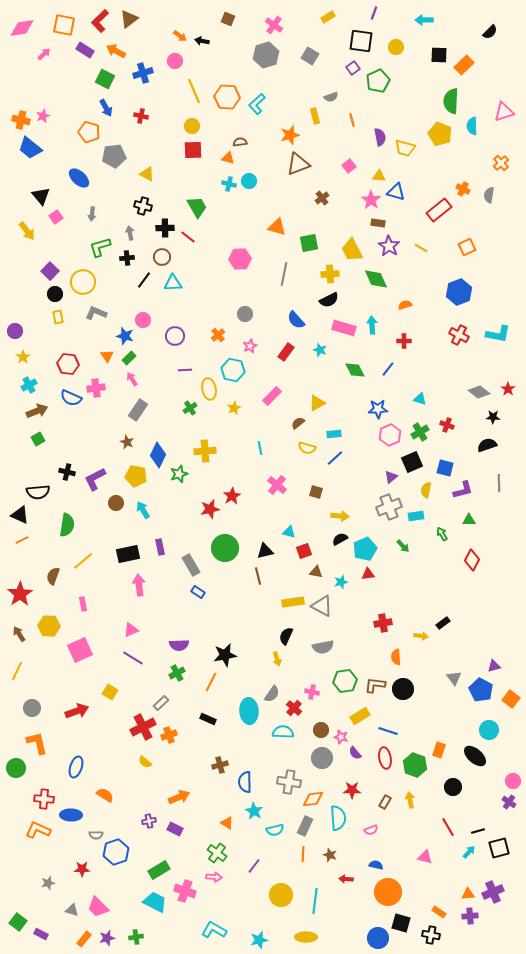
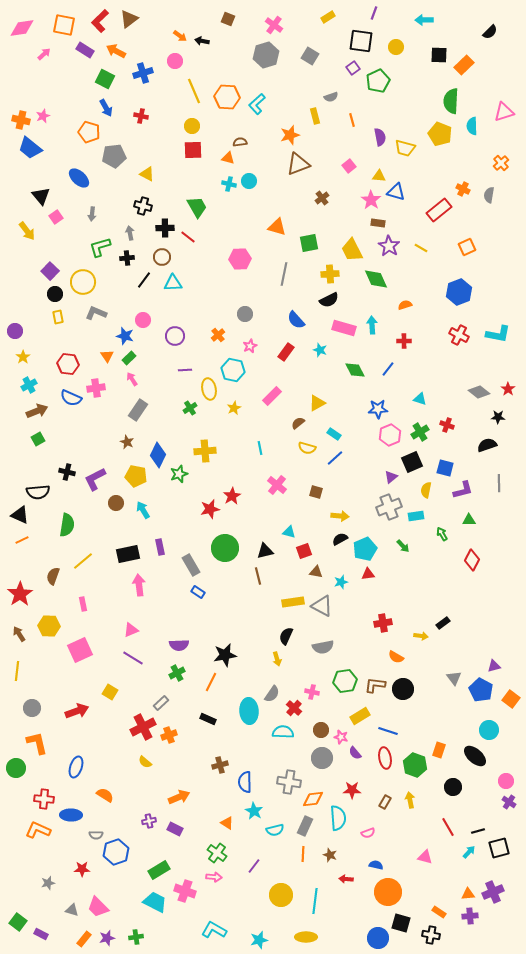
black star at (493, 417): moved 5 px right
cyan rectangle at (334, 434): rotated 40 degrees clockwise
orange semicircle at (396, 657): rotated 56 degrees counterclockwise
yellow line at (17, 671): rotated 18 degrees counterclockwise
pink circle at (513, 781): moved 7 px left
pink semicircle at (371, 830): moved 3 px left, 3 px down
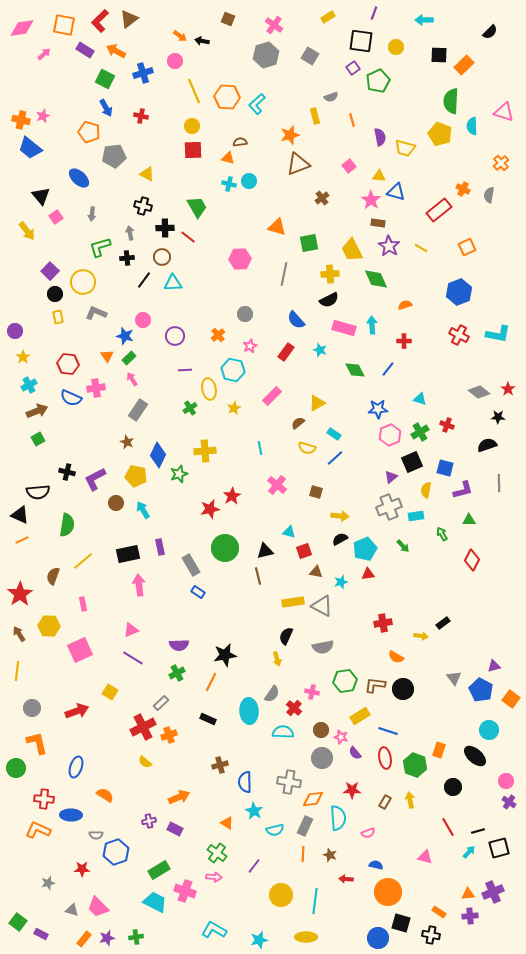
pink triangle at (504, 112): rotated 35 degrees clockwise
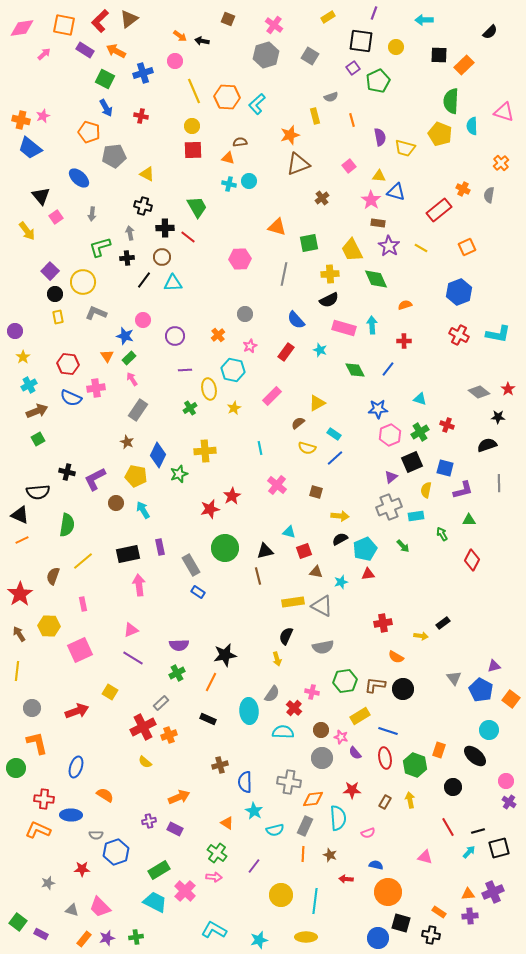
pink cross at (185, 891): rotated 25 degrees clockwise
pink trapezoid at (98, 907): moved 2 px right
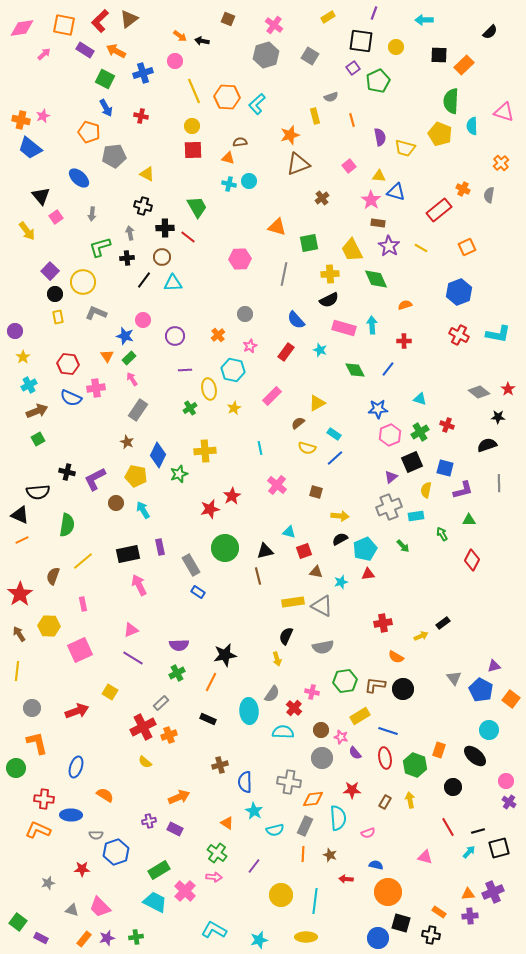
pink arrow at (139, 585): rotated 20 degrees counterclockwise
yellow arrow at (421, 636): rotated 32 degrees counterclockwise
purple rectangle at (41, 934): moved 4 px down
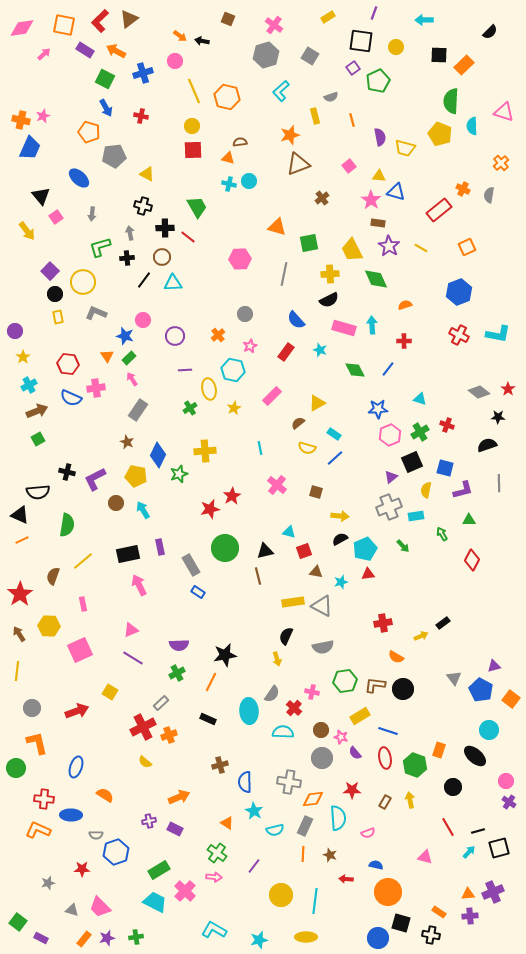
orange hexagon at (227, 97): rotated 10 degrees clockwise
cyan L-shape at (257, 104): moved 24 px right, 13 px up
blue trapezoid at (30, 148): rotated 105 degrees counterclockwise
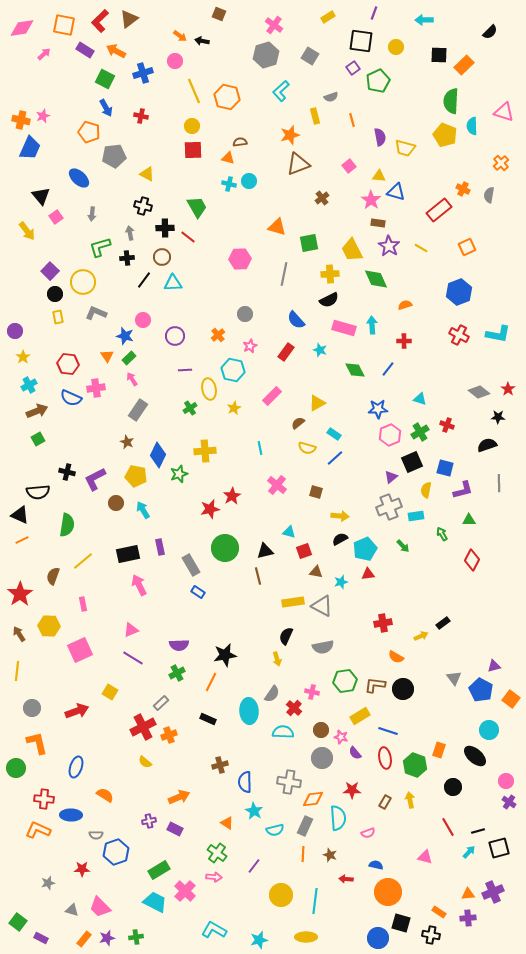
brown square at (228, 19): moved 9 px left, 5 px up
yellow pentagon at (440, 134): moved 5 px right, 1 px down
purple cross at (470, 916): moved 2 px left, 2 px down
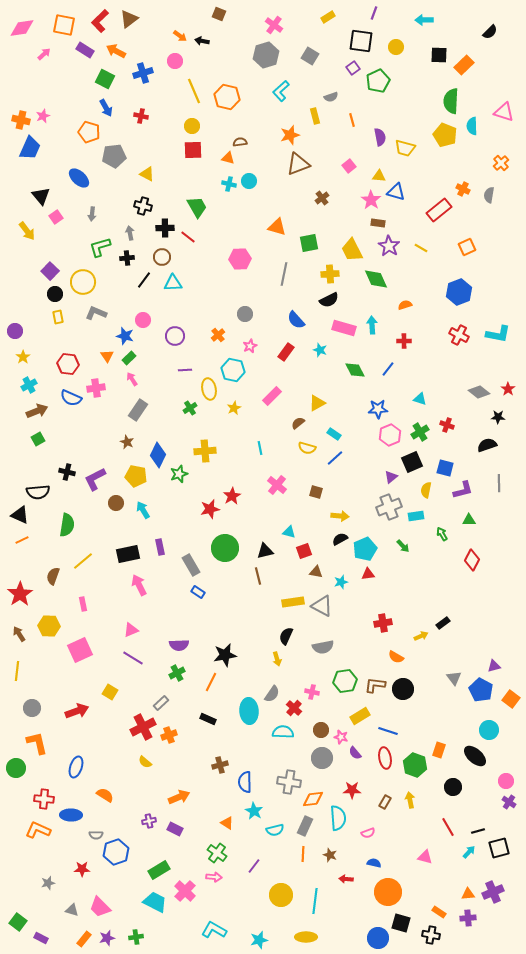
blue semicircle at (376, 865): moved 2 px left, 2 px up
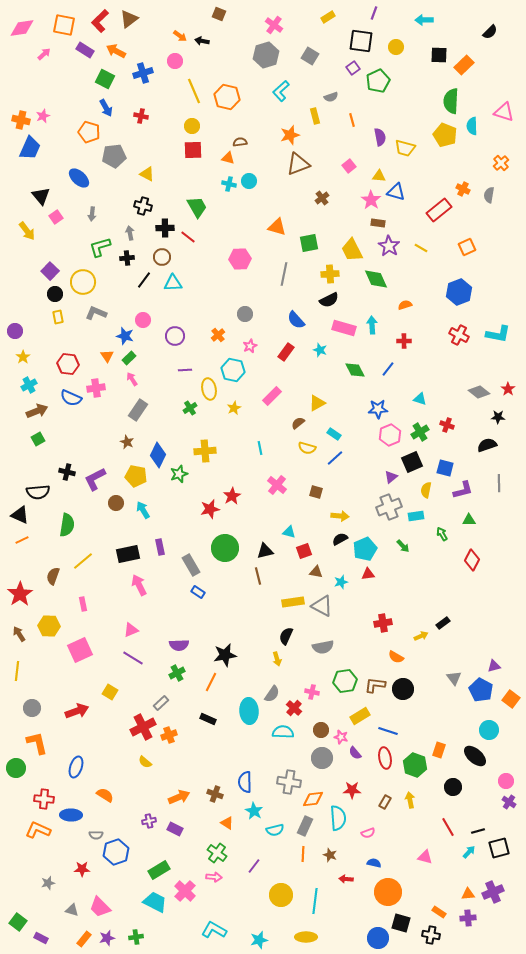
brown cross at (220, 765): moved 5 px left, 29 px down; rotated 35 degrees clockwise
